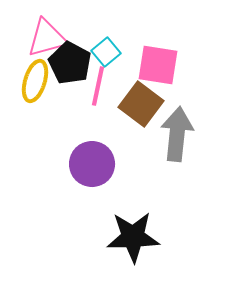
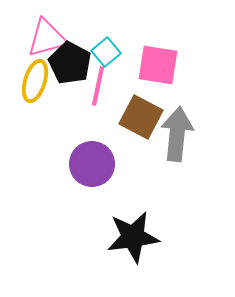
brown square: moved 13 px down; rotated 9 degrees counterclockwise
black star: rotated 6 degrees counterclockwise
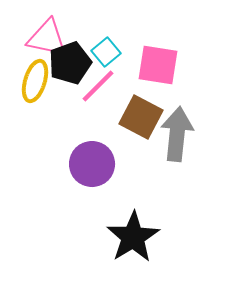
pink triangle: rotated 27 degrees clockwise
black pentagon: rotated 24 degrees clockwise
pink line: rotated 33 degrees clockwise
black star: rotated 24 degrees counterclockwise
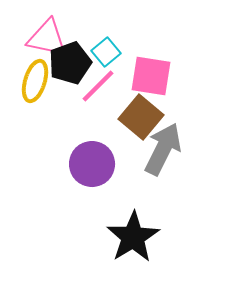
pink square: moved 7 px left, 11 px down
brown square: rotated 12 degrees clockwise
gray arrow: moved 14 px left, 15 px down; rotated 20 degrees clockwise
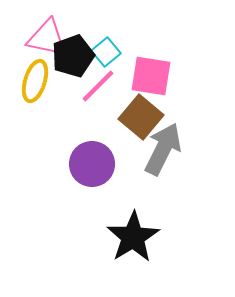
black pentagon: moved 3 px right, 7 px up
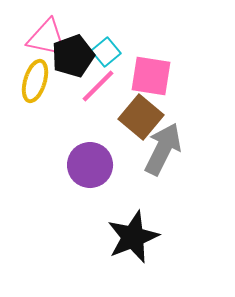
purple circle: moved 2 px left, 1 px down
black star: rotated 10 degrees clockwise
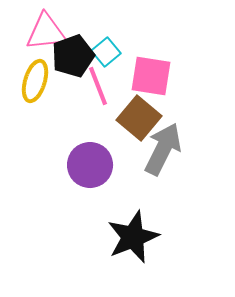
pink triangle: moved 1 px left, 6 px up; rotated 18 degrees counterclockwise
pink line: rotated 66 degrees counterclockwise
brown square: moved 2 px left, 1 px down
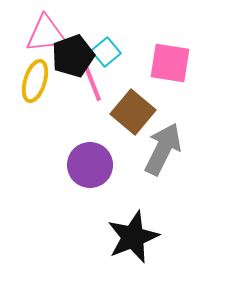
pink triangle: moved 2 px down
pink square: moved 19 px right, 13 px up
pink line: moved 6 px left, 4 px up
brown square: moved 6 px left, 6 px up
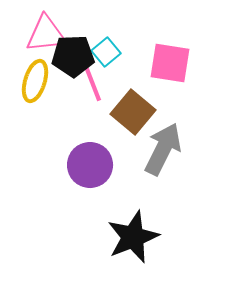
black pentagon: rotated 18 degrees clockwise
